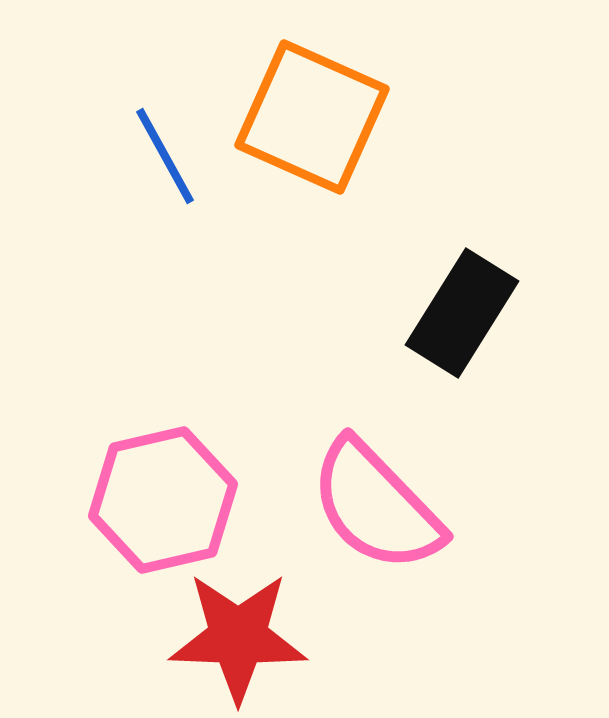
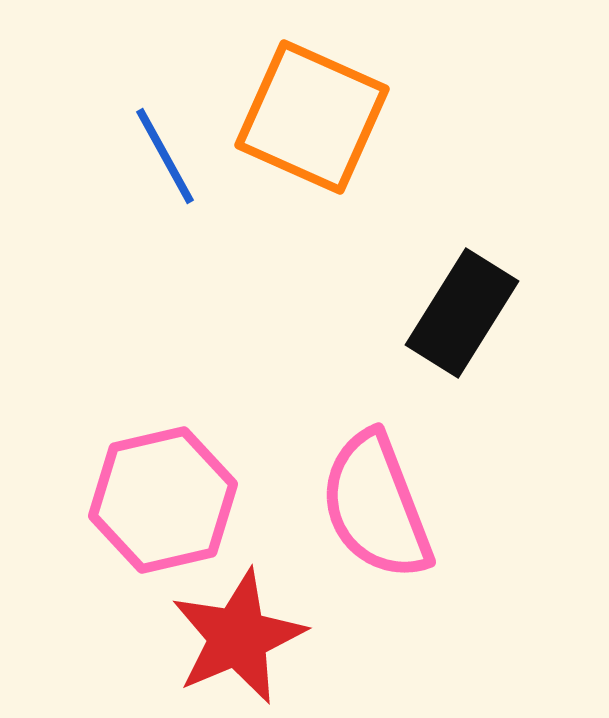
pink semicircle: rotated 23 degrees clockwise
red star: rotated 25 degrees counterclockwise
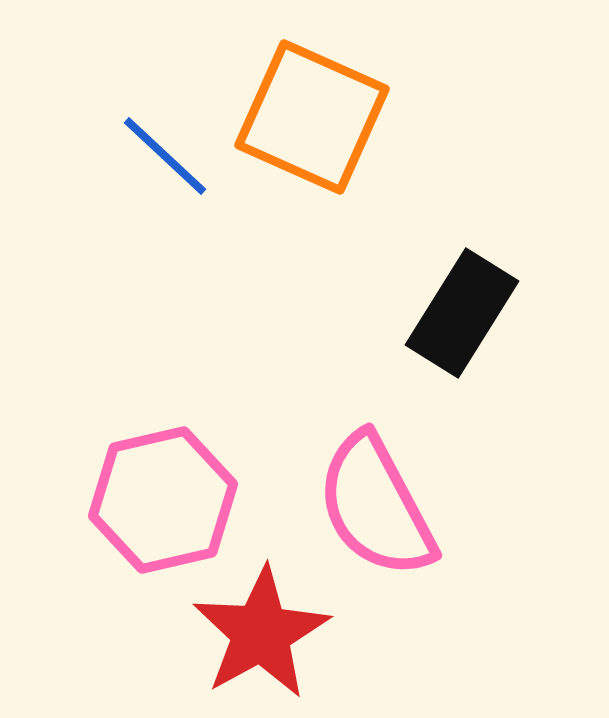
blue line: rotated 18 degrees counterclockwise
pink semicircle: rotated 7 degrees counterclockwise
red star: moved 23 px right, 4 px up; rotated 6 degrees counterclockwise
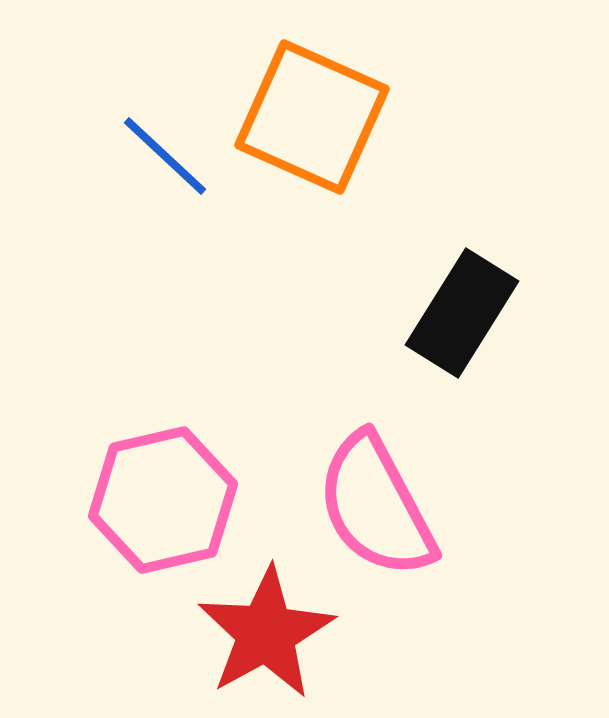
red star: moved 5 px right
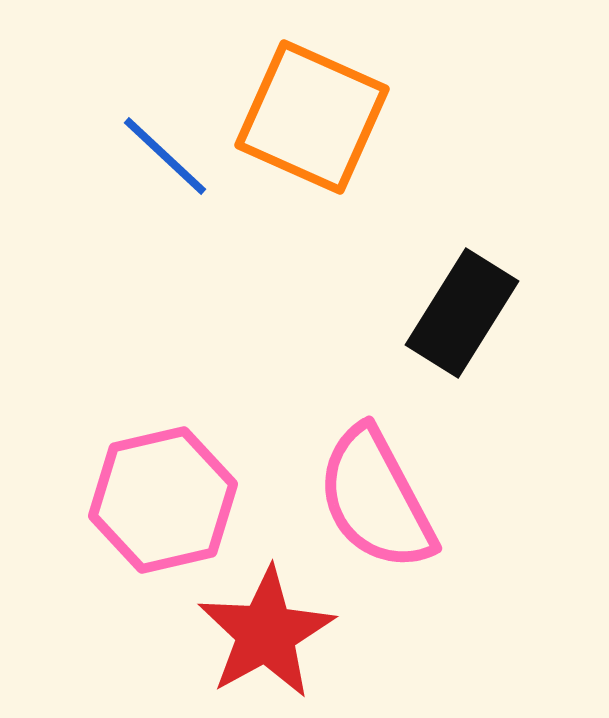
pink semicircle: moved 7 px up
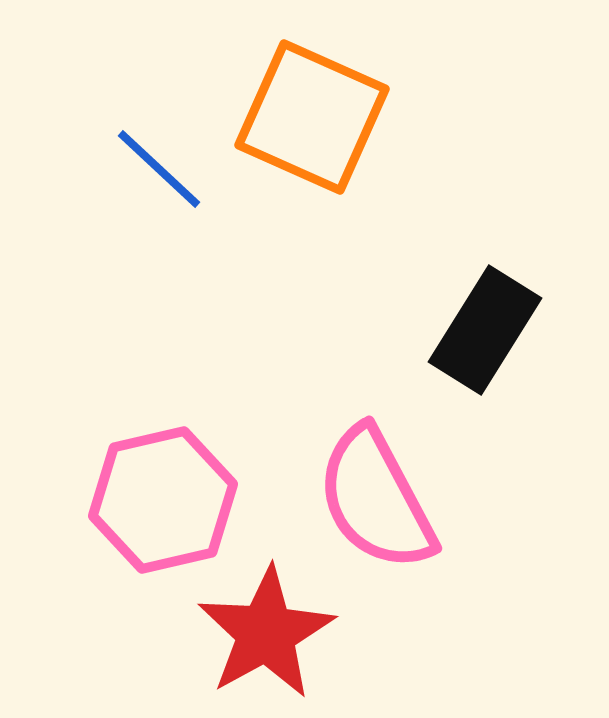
blue line: moved 6 px left, 13 px down
black rectangle: moved 23 px right, 17 px down
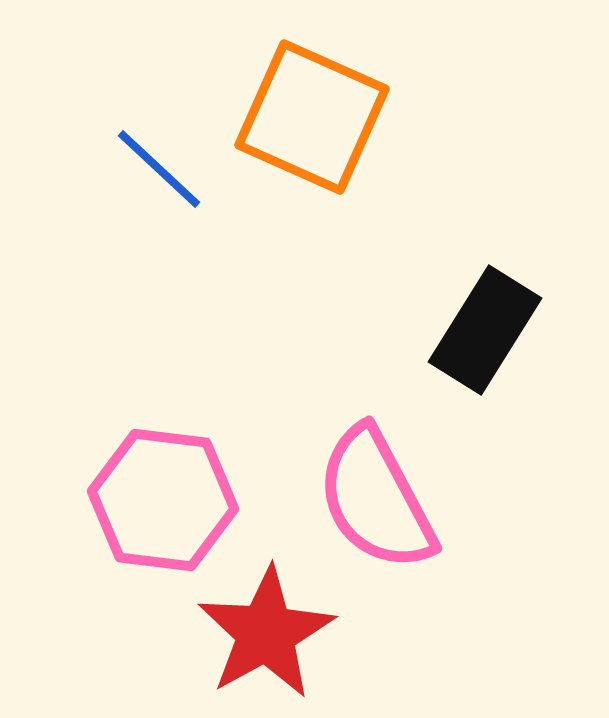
pink hexagon: rotated 20 degrees clockwise
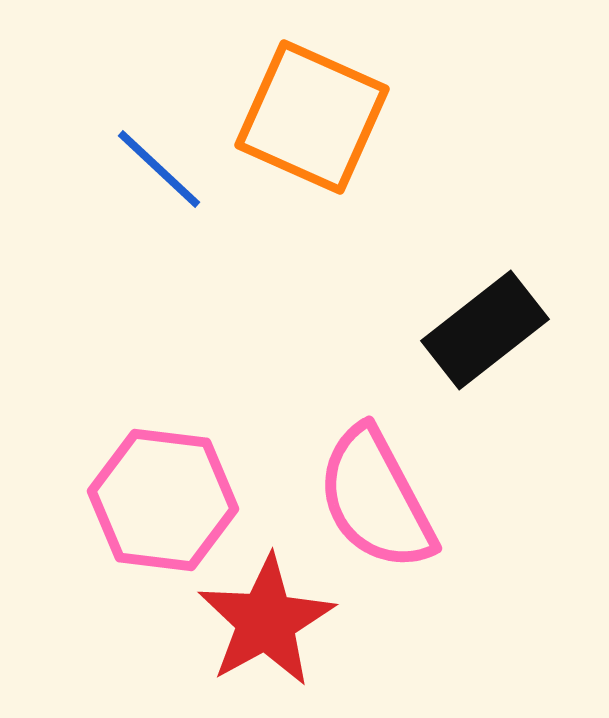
black rectangle: rotated 20 degrees clockwise
red star: moved 12 px up
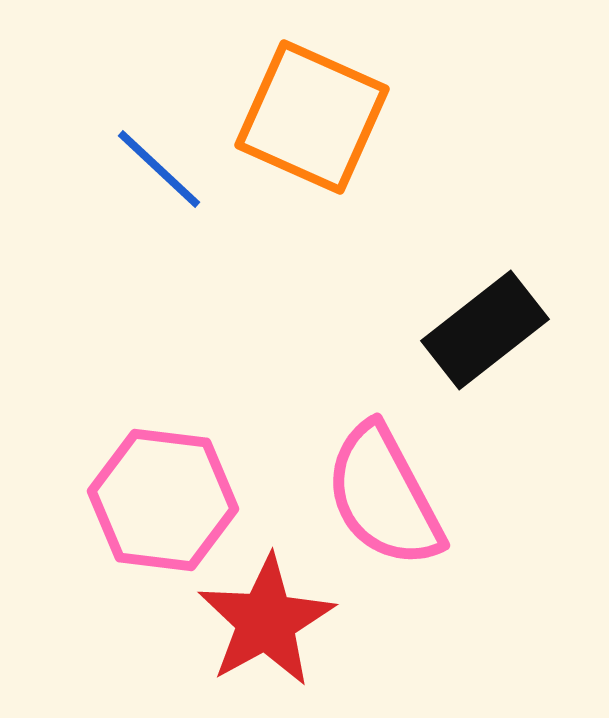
pink semicircle: moved 8 px right, 3 px up
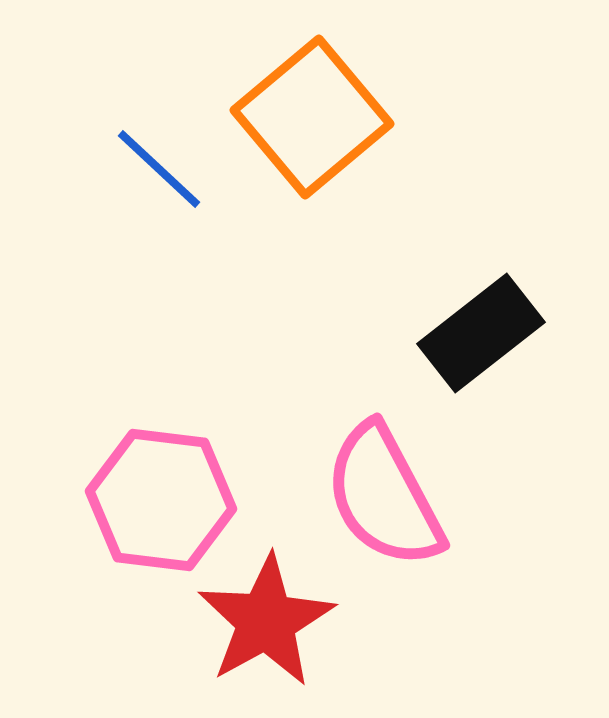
orange square: rotated 26 degrees clockwise
black rectangle: moved 4 px left, 3 px down
pink hexagon: moved 2 px left
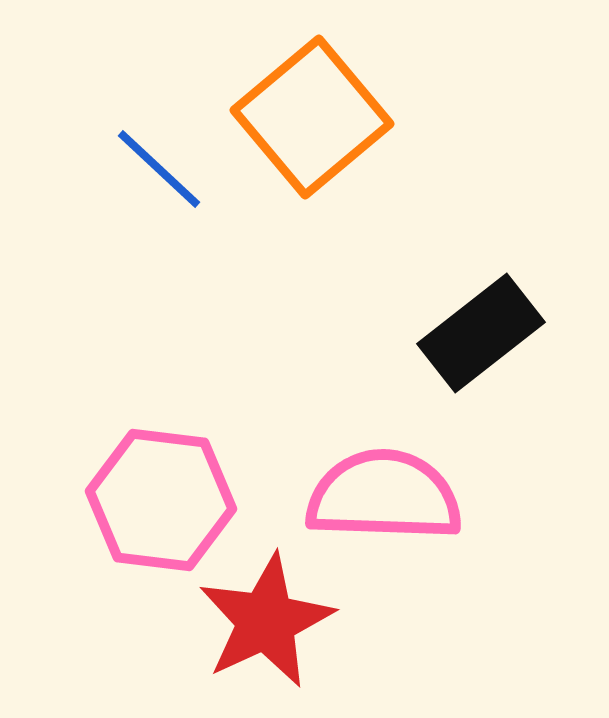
pink semicircle: rotated 120 degrees clockwise
red star: rotated 4 degrees clockwise
